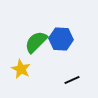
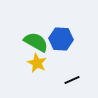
green semicircle: rotated 75 degrees clockwise
yellow star: moved 16 px right, 6 px up
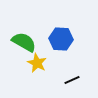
green semicircle: moved 12 px left
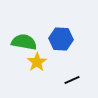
green semicircle: rotated 20 degrees counterclockwise
yellow star: moved 1 px up; rotated 12 degrees clockwise
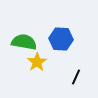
black line: moved 4 px right, 3 px up; rotated 42 degrees counterclockwise
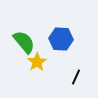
green semicircle: rotated 40 degrees clockwise
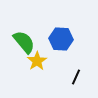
yellow star: moved 1 px up
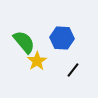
blue hexagon: moved 1 px right, 1 px up
black line: moved 3 px left, 7 px up; rotated 14 degrees clockwise
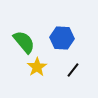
yellow star: moved 6 px down
